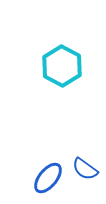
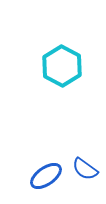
blue ellipse: moved 2 px left, 2 px up; rotated 16 degrees clockwise
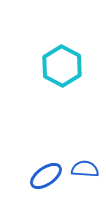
blue semicircle: rotated 148 degrees clockwise
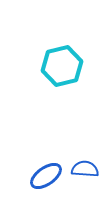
cyan hexagon: rotated 18 degrees clockwise
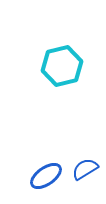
blue semicircle: rotated 36 degrees counterclockwise
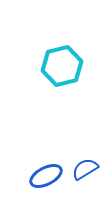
blue ellipse: rotated 8 degrees clockwise
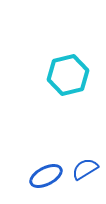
cyan hexagon: moved 6 px right, 9 px down
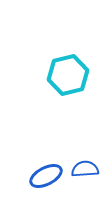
blue semicircle: rotated 28 degrees clockwise
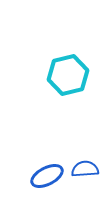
blue ellipse: moved 1 px right
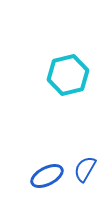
blue semicircle: rotated 56 degrees counterclockwise
